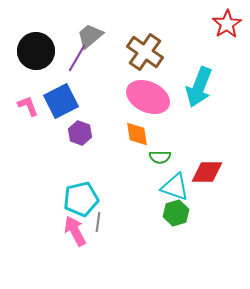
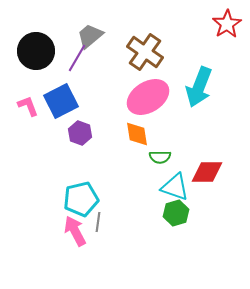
pink ellipse: rotated 57 degrees counterclockwise
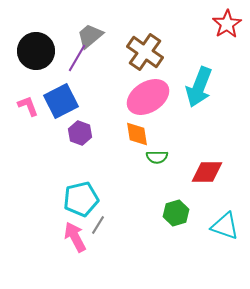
green semicircle: moved 3 px left
cyan triangle: moved 50 px right, 39 px down
gray line: moved 3 px down; rotated 24 degrees clockwise
pink arrow: moved 6 px down
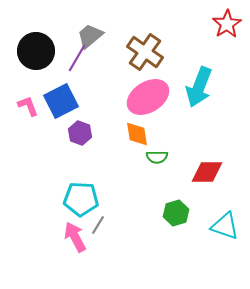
cyan pentagon: rotated 16 degrees clockwise
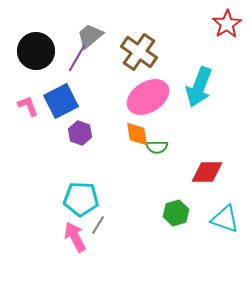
brown cross: moved 6 px left
green semicircle: moved 10 px up
cyan triangle: moved 7 px up
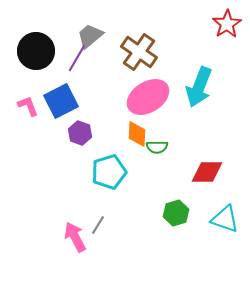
orange diamond: rotated 12 degrees clockwise
cyan pentagon: moved 28 px right, 27 px up; rotated 20 degrees counterclockwise
